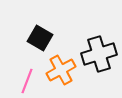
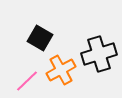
pink line: rotated 25 degrees clockwise
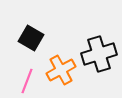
black square: moved 9 px left
pink line: rotated 25 degrees counterclockwise
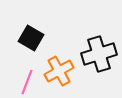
orange cross: moved 2 px left, 1 px down
pink line: moved 1 px down
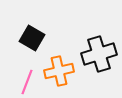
black square: moved 1 px right
orange cross: rotated 16 degrees clockwise
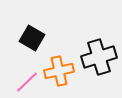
black cross: moved 3 px down
pink line: rotated 25 degrees clockwise
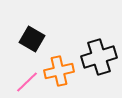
black square: moved 1 px down
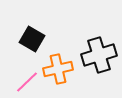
black cross: moved 2 px up
orange cross: moved 1 px left, 2 px up
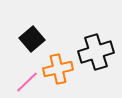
black square: rotated 20 degrees clockwise
black cross: moved 3 px left, 3 px up
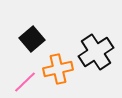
black cross: rotated 16 degrees counterclockwise
pink line: moved 2 px left
